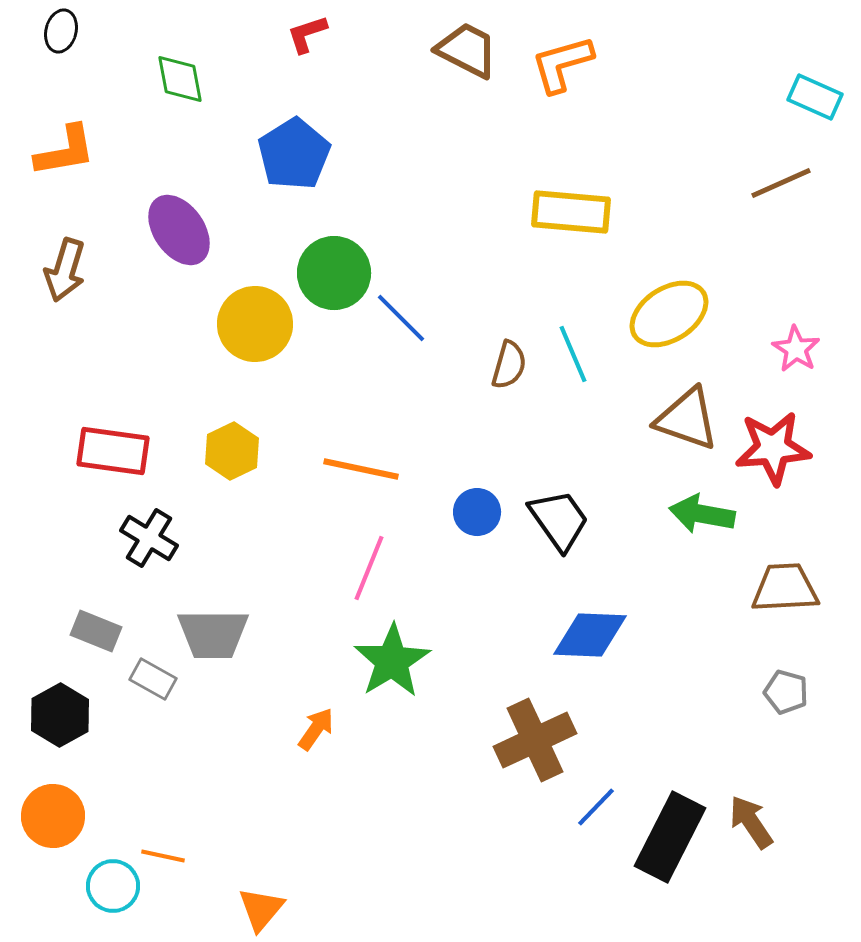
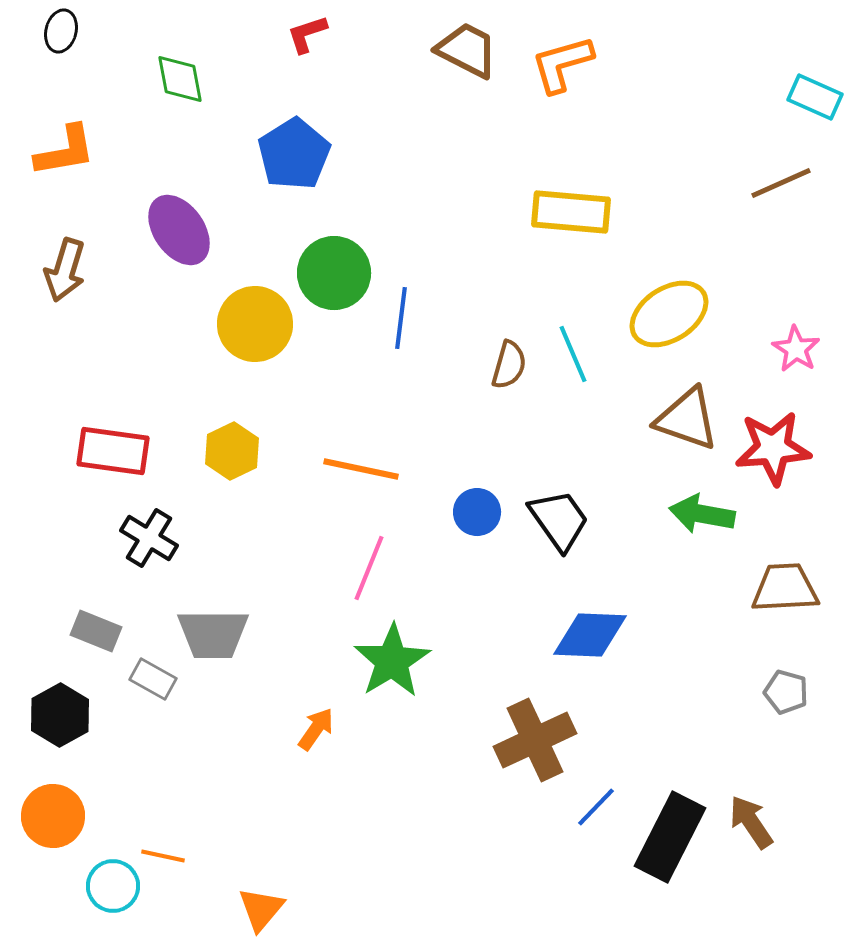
blue line at (401, 318): rotated 52 degrees clockwise
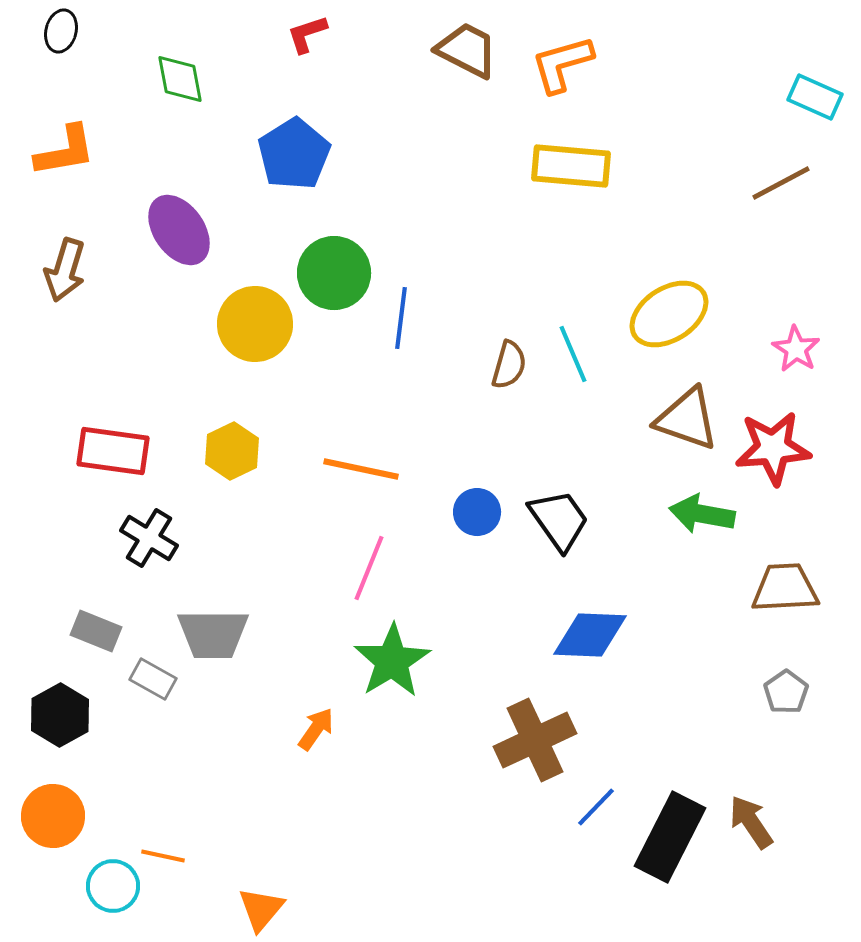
brown line at (781, 183): rotated 4 degrees counterclockwise
yellow rectangle at (571, 212): moved 46 px up
gray pentagon at (786, 692): rotated 21 degrees clockwise
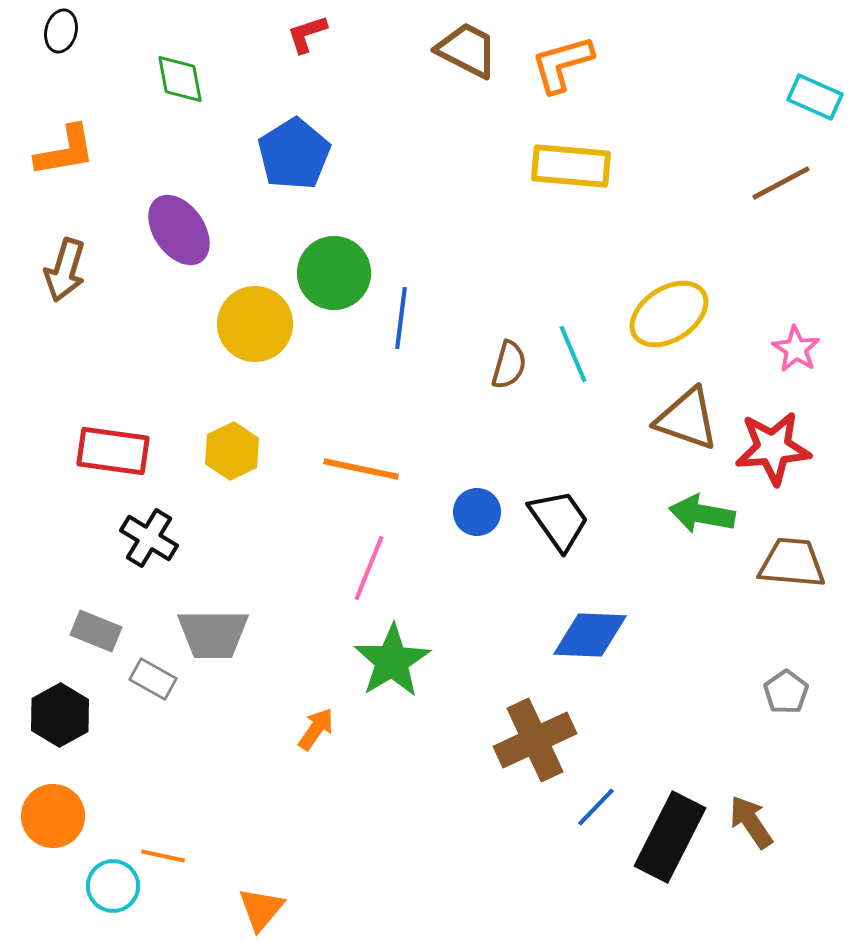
brown trapezoid at (785, 588): moved 7 px right, 25 px up; rotated 8 degrees clockwise
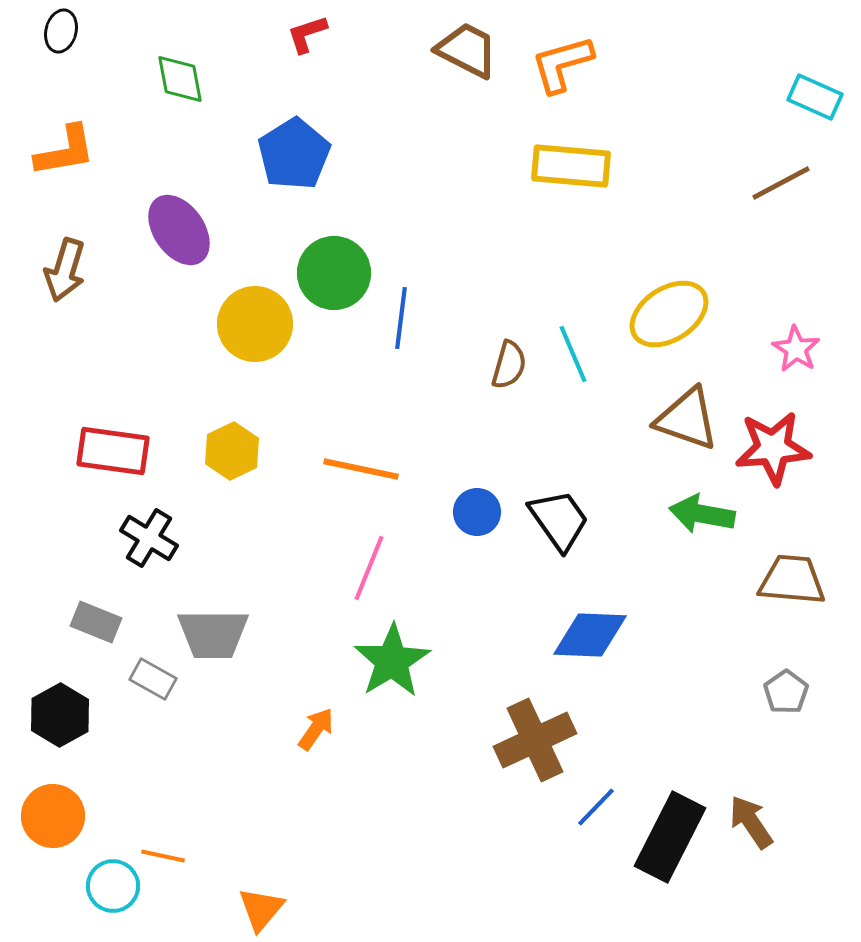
brown trapezoid at (792, 563): moved 17 px down
gray rectangle at (96, 631): moved 9 px up
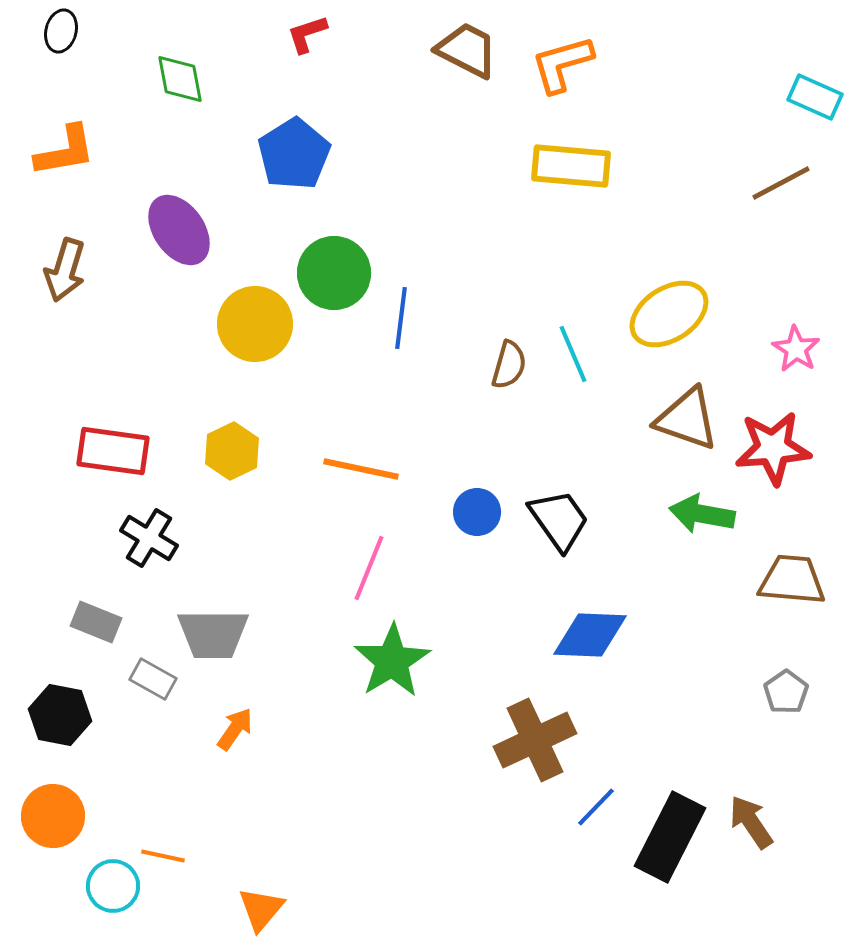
black hexagon at (60, 715): rotated 20 degrees counterclockwise
orange arrow at (316, 729): moved 81 px left
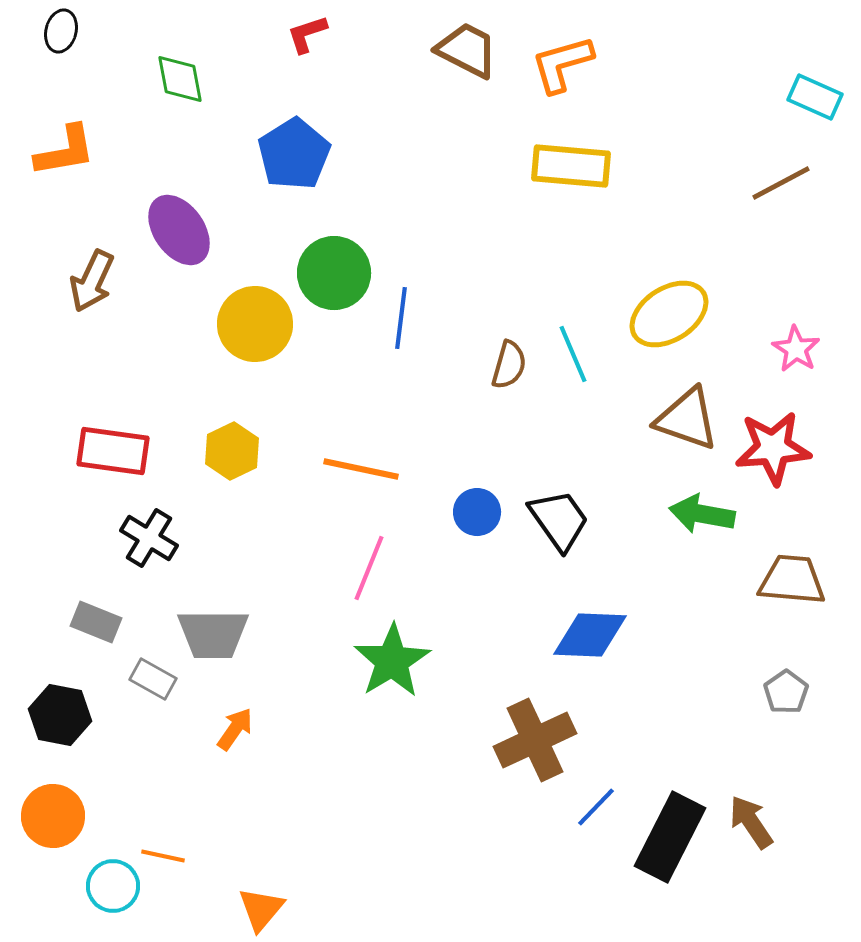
brown arrow at (65, 270): moved 27 px right, 11 px down; rotated 8 degrees clockwise
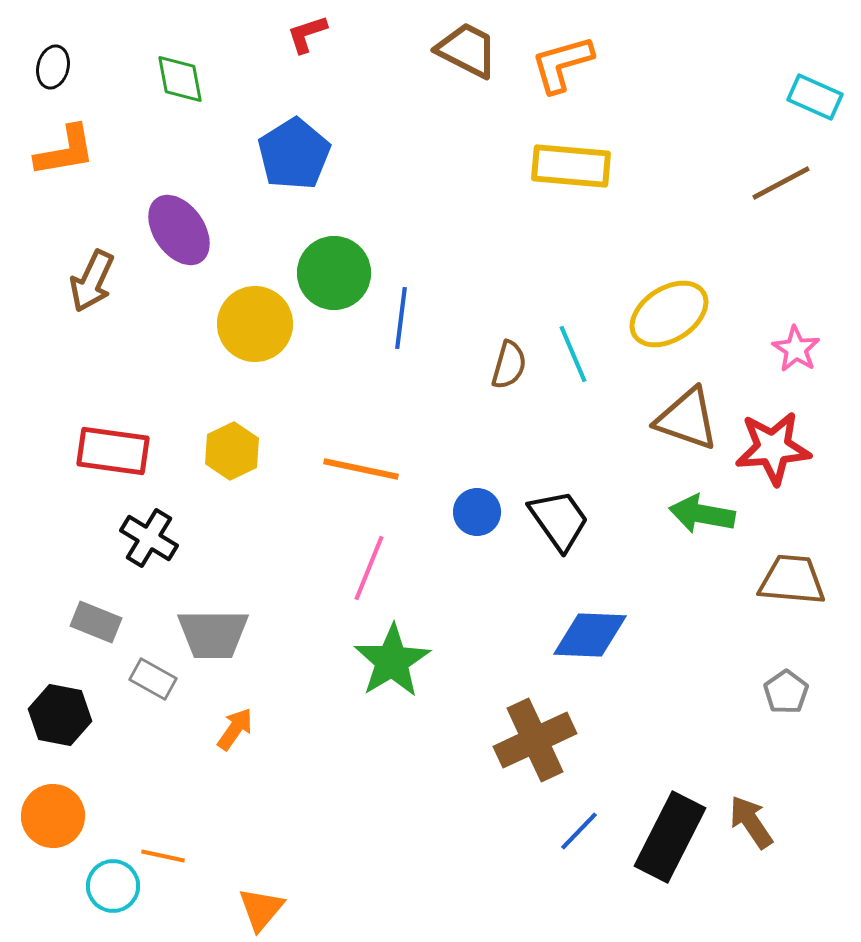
black ellipse at (61, 31): moved 8 px left, 36 px down
blue line at (596, 807): moved 17 px left, 24 px down
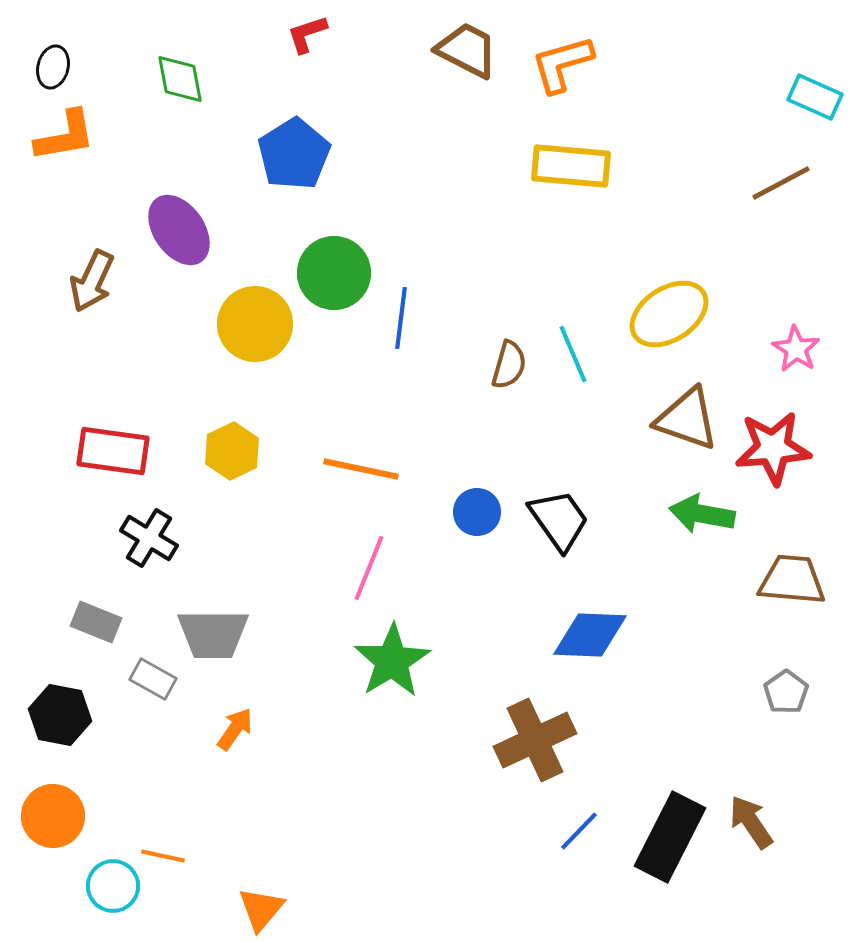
orange L-shape at (65, 151): moved 15 px up
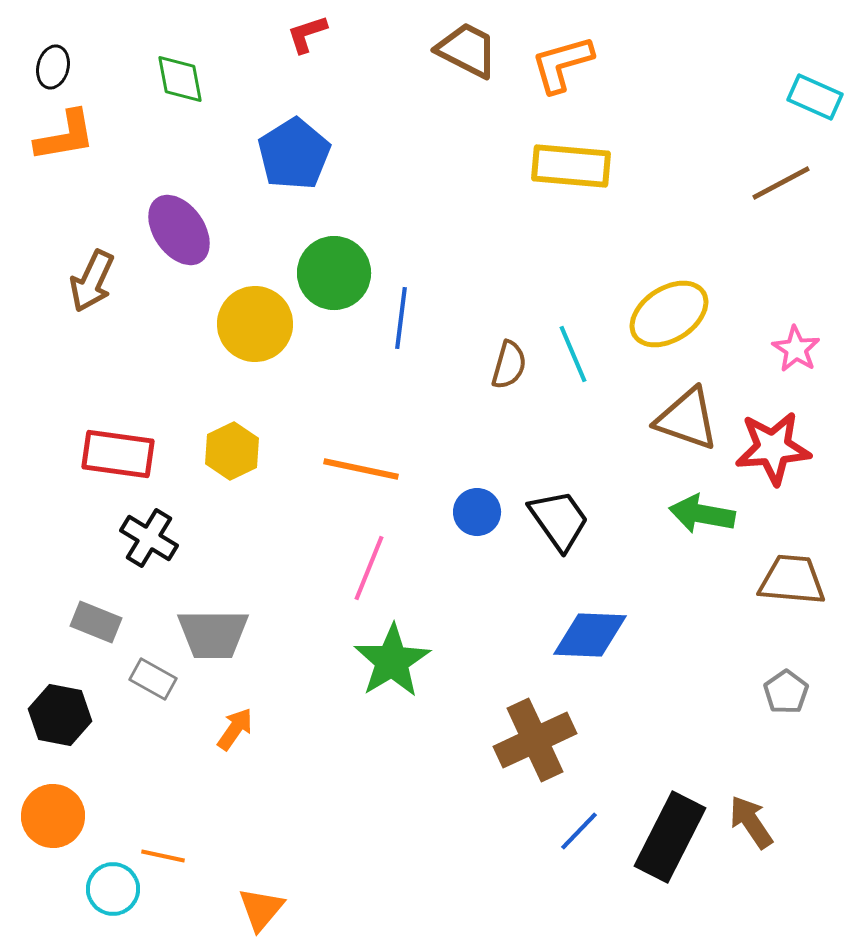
red rectangle at (113, 451): moved 5 px right, 3 px down
cyan circle at (113, 886): moved 3 px down
